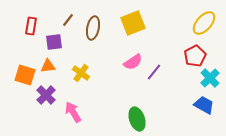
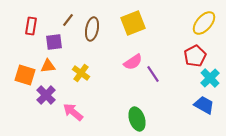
brown ellipse: moved 1 px left, 1 px down
purple line: moved 1 px left, 2 px down; rotated 72 degrees counterclockwise
pink arrow: rotated 20 degrees counterclockwise
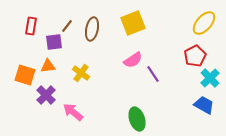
brown line: moved 1 px left, 6 px down
pink semicircle: moved 2 px up
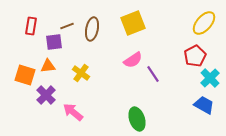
brown line: rotated 32 degrees clockwise
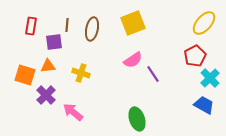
brown line: moved 1 px up; rotated 64 degrees counterclockwise
yellow cross: rotated 18 degrees counterclockwise
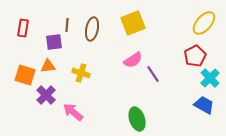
red rectangle: moved 8 px left, 2 px down
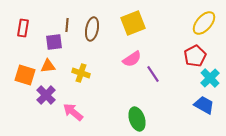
pink semicircle: moved 1 px left, 1 px up
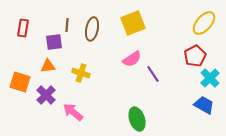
orange square: moved 5 px left, 7 px down
